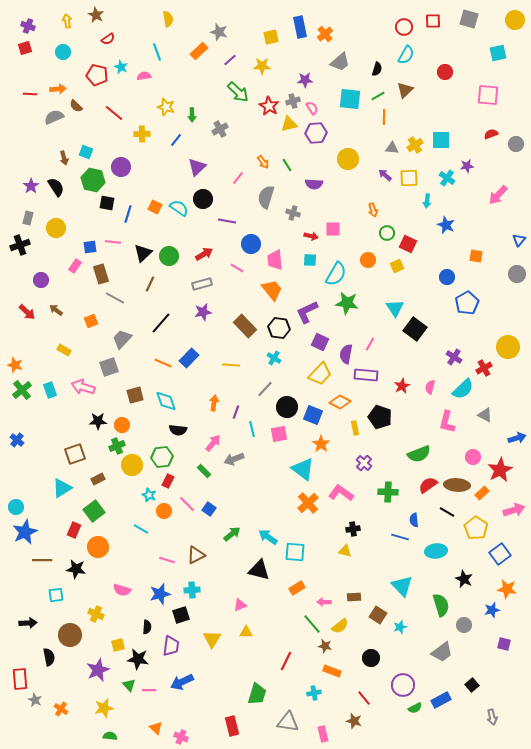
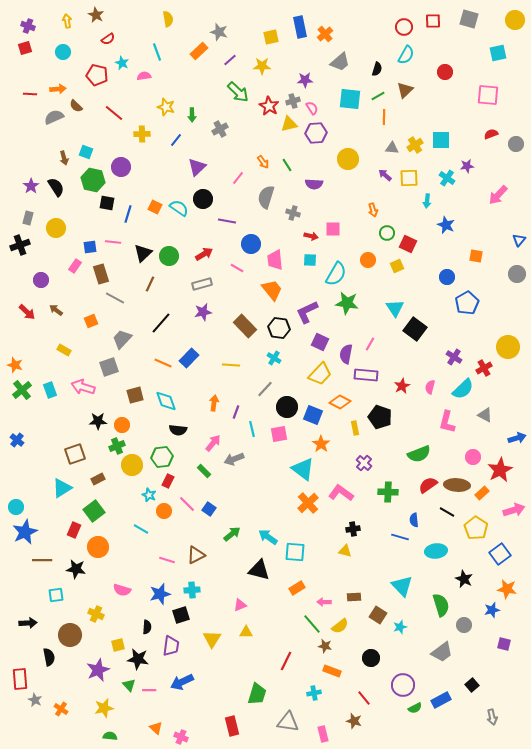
cyan star at (121, 67): moved 1 px right, 4 px up
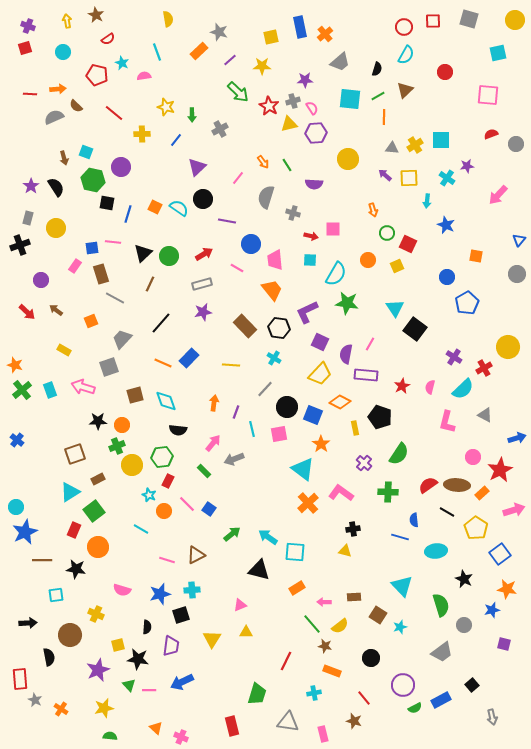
blue square at (90, 247): moved 2 px right, 1 px down
green semicircle at (419, 454): moved 20 px left; rotated 35 degrees counterclockwise
cyan triangle at (62, 488): moved 8 px right, 4 px down
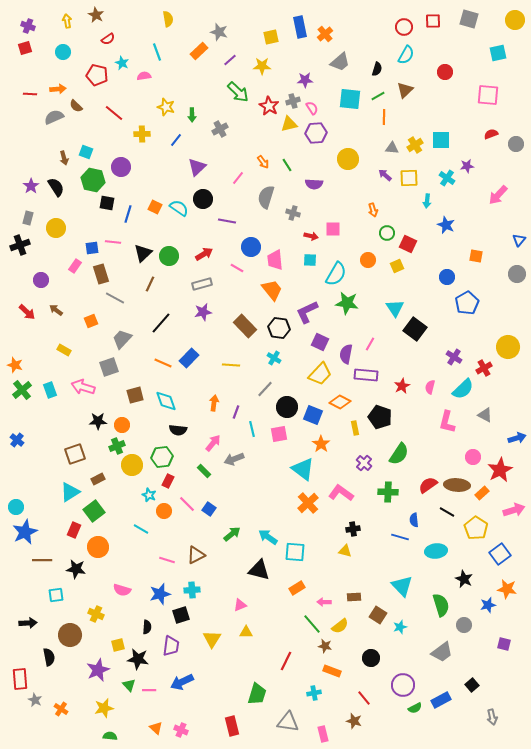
blue circle at (251, 244): moved 3 px down
blue star at (492, 610): moved 4 px left, 5 px up
pink cross at (181, 737): moved 7 px up
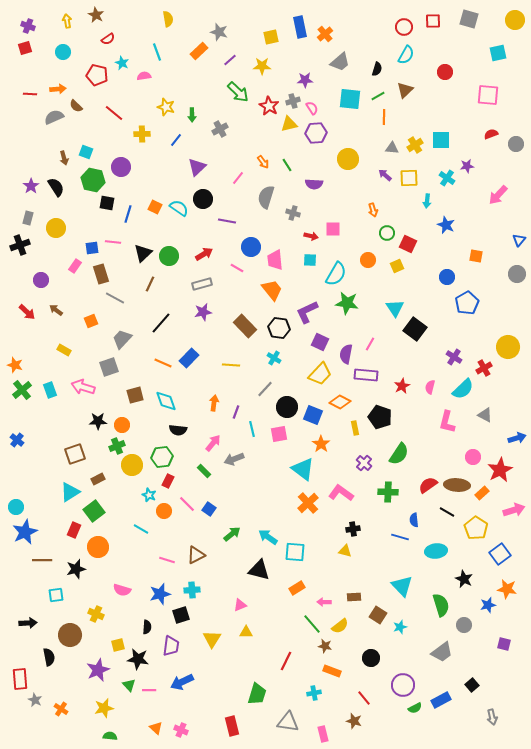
black star at (76, 569): rotated 24 degrees counterclockwise
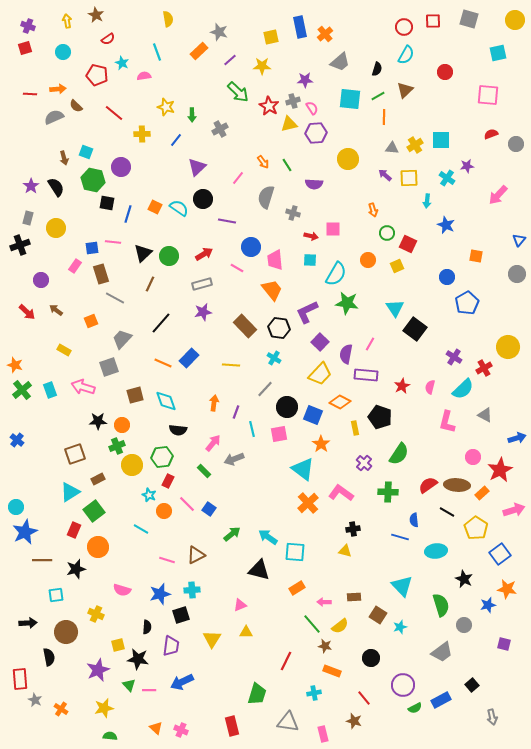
purple square at (320, 342): rotated 18 degrees clockwise
brown circle at (70, 635): moved 4 px left, 3 px up
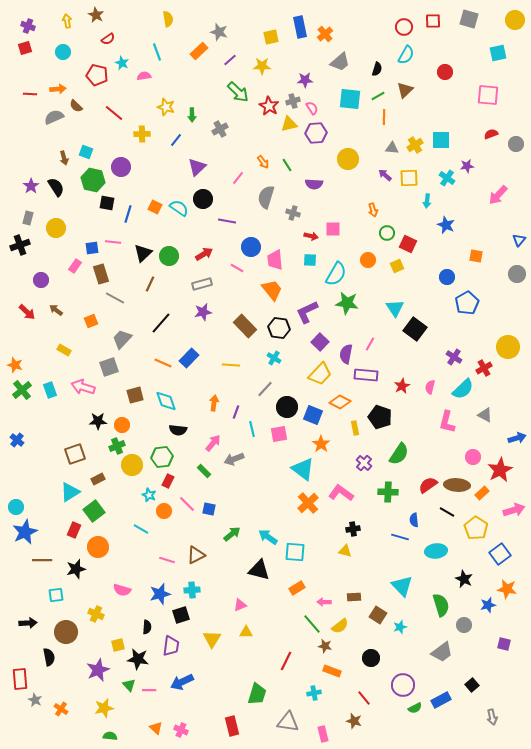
blue square at (209, 509): rotated 24 degrees counterclockwise
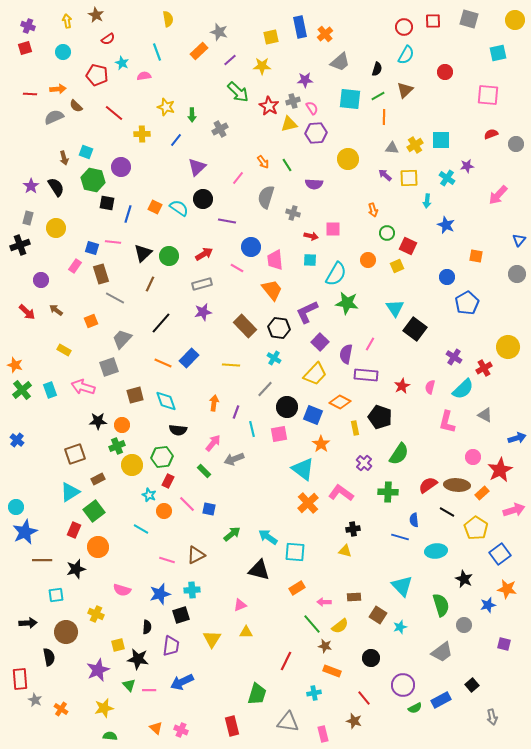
red square at (408, 244): moved 2 px down
blue square at (92, 248): rotated 24 degrees clockwise
yellow trapezoid at (320, 374): moved 5 px left
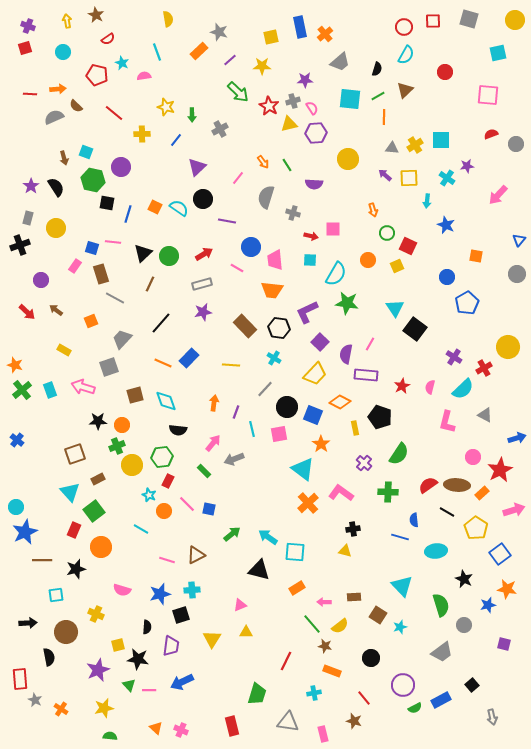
orange trapezoid at (272, 290): rotated 135 degrees clockwise
cyan triangle at (70, 492): rotated 40 degrees counterclockwise
orange circle at (98, 547): moved 3 px right
